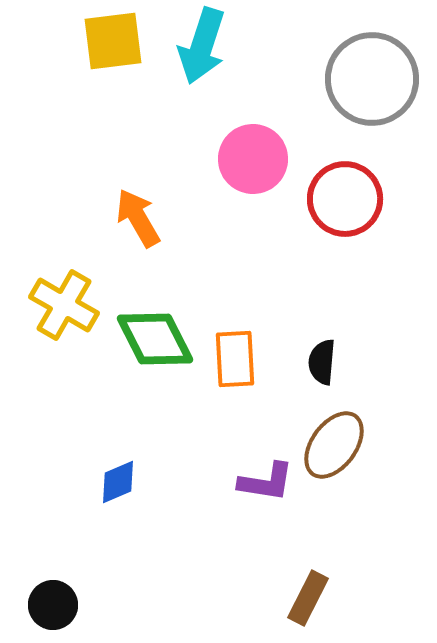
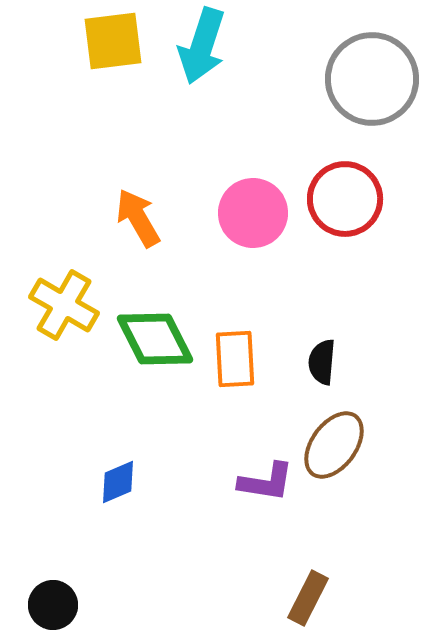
pink circle: moved 54 px down
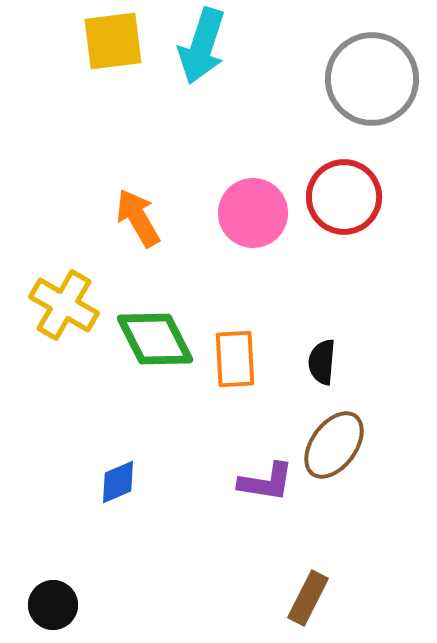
red circle: moved 1 px left, 2 px up
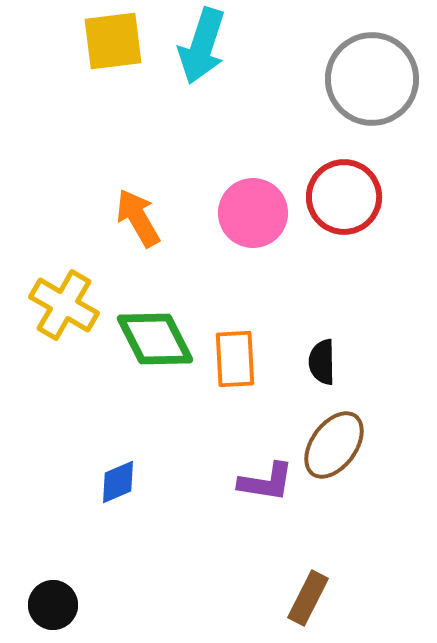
black semicircle: rotated 6 degrees counterclockwise
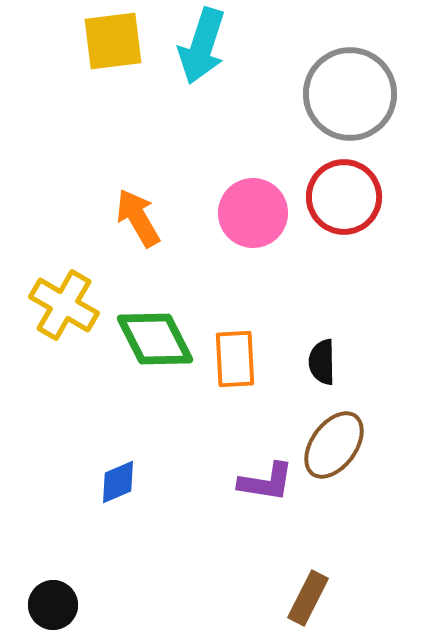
gray circle: moved 22 px left, 15 px down
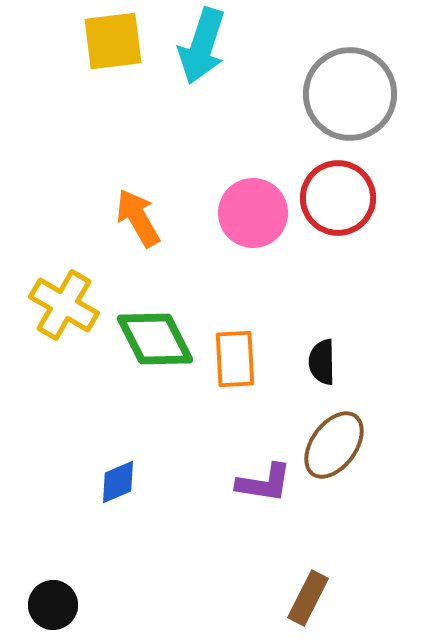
red circle: moved 6 px left, 1 px down
purple L-shape: moved 2 px left, 1 px down
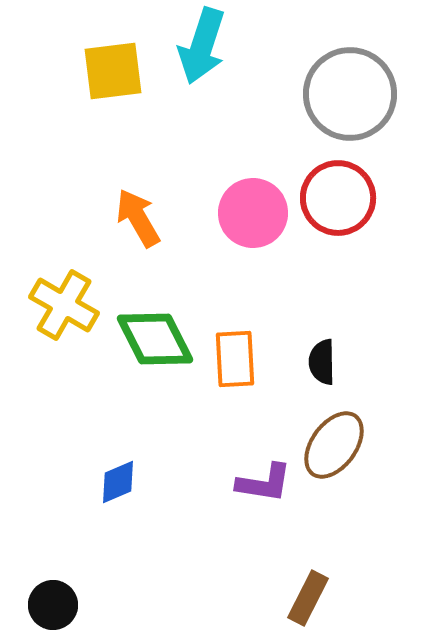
yellow square: moved 30 px down
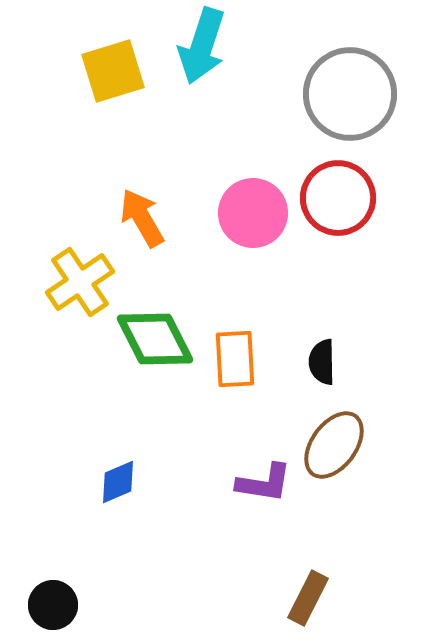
yellow square: rotated 10 degrees counterclockwise
orange arrow: moved 4 px right
yellow cross: moved 16 px right, 23 px up; rotated 26 degrees clockwise
